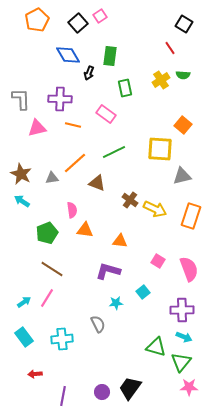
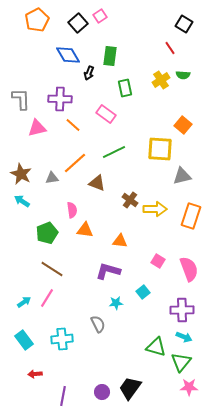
orange line at (73, 125): rotated 28 degrees clockwise
yellow arrow at (155, 209): rotated 25 degrees counterclockwise
cyan rectangle at (24, 337): moved 3 px down
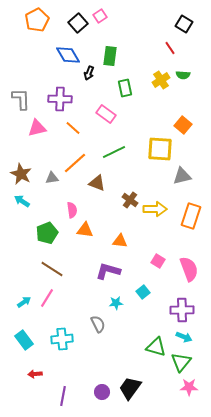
orange line at (73, 125): moved 3 px down
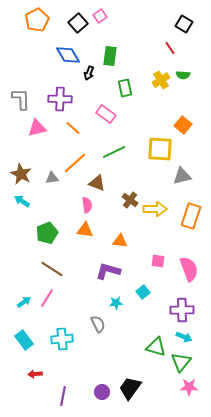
pink semicircle at (72, 210): moved 15 px right, 5 px up
pink square at (158, 261): rotated 24 degrees counterclockwise
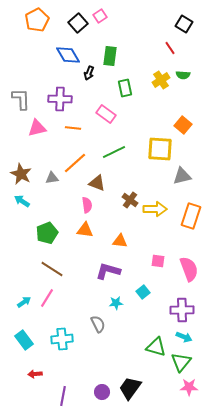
orange line at (73, 128): rotated 35 degrees counterclockwise
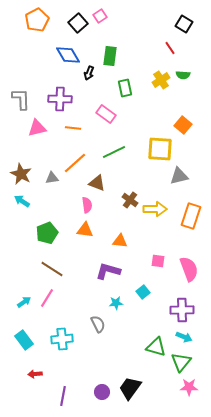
gray triangle at (182, 176): moved 3 px left
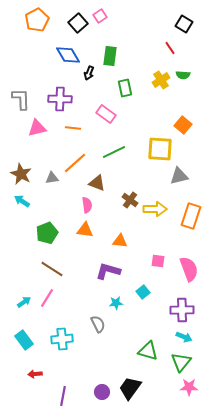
green triangle at (156, 347): moved 8 px left, 4 px down
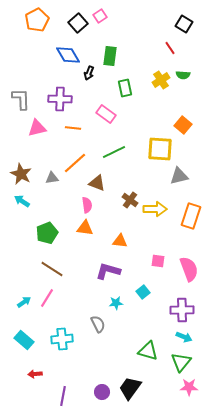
orange triangle at (85, 230): moved 2 px up
cyan rectangle at (24, 340): rotated 12 degrees counterclockwise
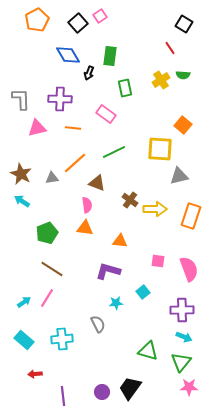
purple line at (63, 396): rotated 18 degrees counterclockwise
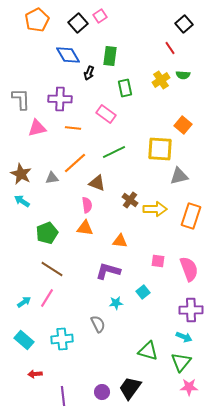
black square at (184, 24): rotated 18 degrees clockwise
purple cross at (182, 310): moved 9 px right
